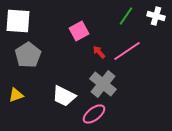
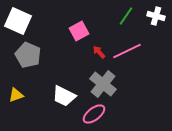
white square: rotated 20 degrees clockwise
pink line: rotated 8 degrees clockwise
gray pentagon: rotated 15 degrees counterclockwise
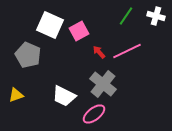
white square: moved 32 px right, 4 px down
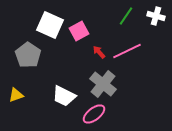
gray pentagon: rotated 10 degrees clockwise
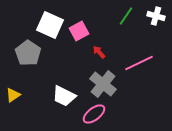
pink line: moved 12 px right, 12 px down
gray pentagon: moved 2 px up
yellow triangle: moved 3 px left; rotated 14 degrees counterclockwise
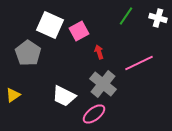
white cross: moved 2 px right, 2 px down
red arrow: rotated 24 degrees clockwise
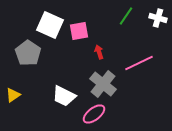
pink square: rotated 18 degrees clockwise
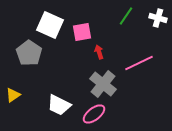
pink square: moved 3 px right, 1 px down
gray pentagon: moved 1 px right
white trapezoid: moved 5 px left, 9 px down
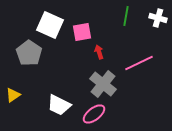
green line: rotated 24 degrees counterclockwise
